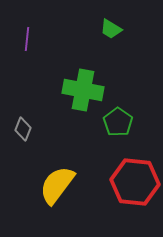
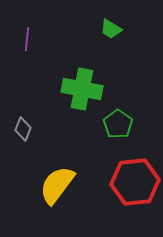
green cross: moved 1 px left, 1 px up
green pentagon: moved 2 px down
red hexagon: rotated 12 degrees counterclockwise
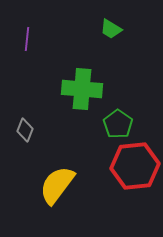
green cross: rotated 6 degrees counterclockwise
gray diamond: moved 2 px right, 1 px down
red hexagon: moved 16 px up
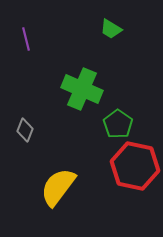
purple line: moved 1 px left; rotated 20 degrees counterclockwise
green cross: rotated 18 degrees clockwise
red hexagon: rotated 18 degrees clockwise
yellow semicircle: moved 1 px right, 2 px down
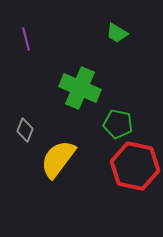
green trapezoid: moved 6 px right, 4 px down
green cross: moved 2 px left, 1 px up
green pentagon: rotated 24 degrees counterclockwise
yellow semicircle: moved 28 px up
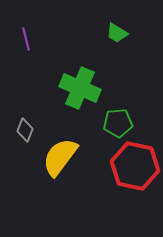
green pentagon: moved 1 px up; rotated 16 degrees counterclockwise
yellow semicircle: moved 2 px right, 2 px up
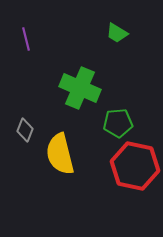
yellow semicircle: moved 3 px up; rotated 51 degrees counterclockwise
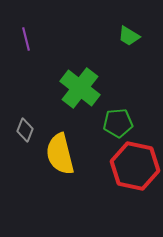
green trapezoid: moved 12 px right, 3 px down
green cross: rotated 15 degrees clockwise
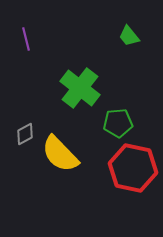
green trapezoid: rotated 20 degrees clockwise
gray diamond: moved 4 px down; rotated 40 degrees clockwise
yellow semicircle: rotated 30 degrees counterclockwise
red hexagon: moved 2 px left, 2 px down
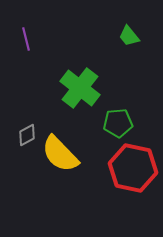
gray diamond: moved 2 px right, 1 px down
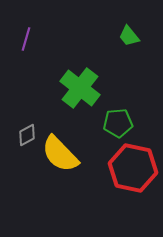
purple line: rotated 30 degrees clockwise
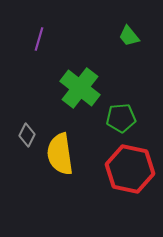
purple line: moved 13 px right
green pentagon: moved 3 px right, 5 px up
gray diamond: rotated 35 degrees counterclockwise
yellow semicircle: rotated 36 degrees clockwise
red hexagon: moved 3 px left, 1 px down
